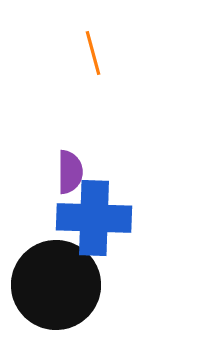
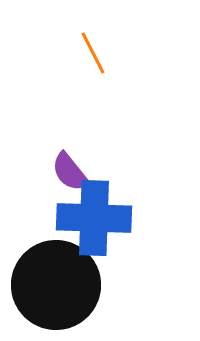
orange line: rotated 12 degrees counterclockwise
purple semicircle: rotated 141 degrees clockwise
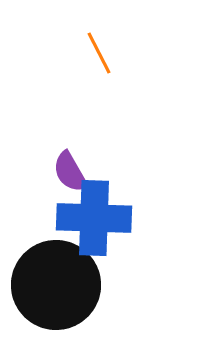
orange line: moved 6 px right
purple semicircle: rotated 9 degrees clockwise
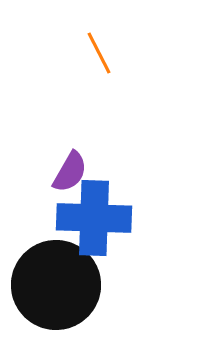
purple semicircle: rotated 120 degrees counterclockwise
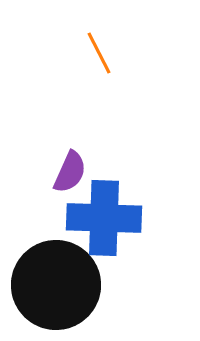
purple semicircle: rotated 6 degrees counterclockwise
blue cross: moved 10 px right
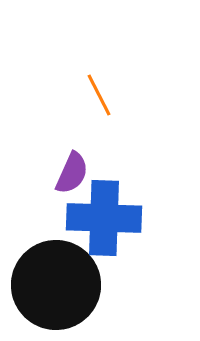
orange line: moved 42 px down
purple semicircle: moved 2 px right, 1 px down
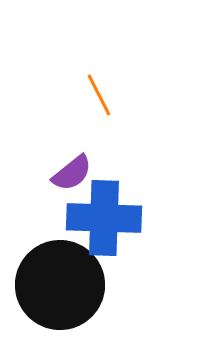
purple semicircle: rotated 27 degrees clockwise
black circle: moved 4 px right
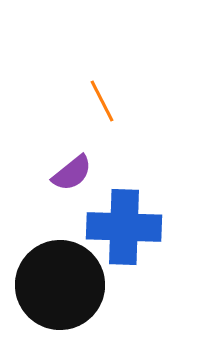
orange line: moved 3 px right, 6 px down
blue cross: moved 20 px right, 9 px down
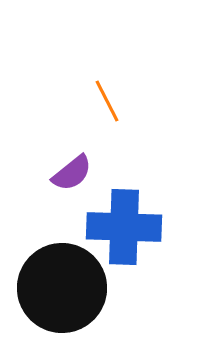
orange line: moved 5 px right
black circle: moved 2 px right, 3 px down
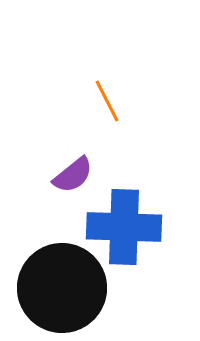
purple semicircle: moved 1 px right, 2 px down
